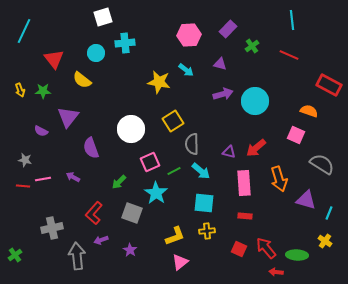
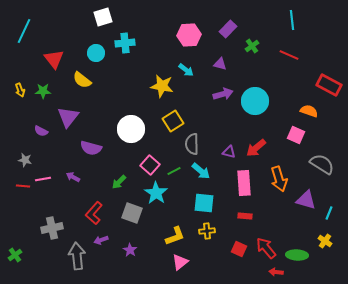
yellow star at (159, 82): moved 3 px right, 4 px down
purple semicircle at (91, 148): rotated 55 degrees counterclockwise
pink square at (150, 162): moved 3 px down; rotated 24 degrees counterclockwise
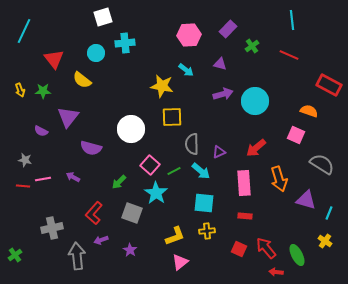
yellow square at (173, 121): moved 1 px left, 4 px up; rotated 30 degrees clockwise
purple triangle at (229, 152): moved 10 px left; rotated 40 degrees counterclockwise
green ellipse at (297, 255): rotated 60 degrees clockwise
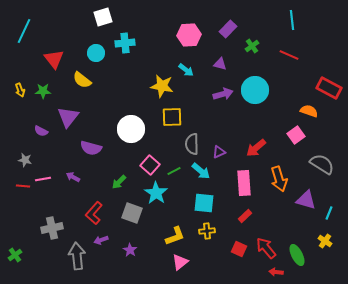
red rectangle at (329, 85): moved 3 px down
cyan circle at (255, 101): moved 11 px up
pink square at (296, 135): rotated 30 degrees clockwise
red rectangle at (245, 216): rotated 48 degrees counterclockwise
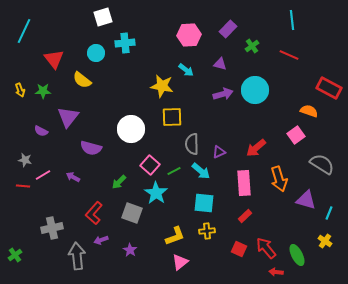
pink line at (43, 179): moved 4 px up; rotated 21 degrees counterclockwise
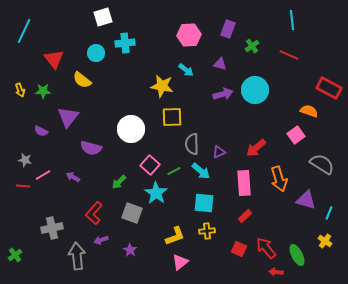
purple rectangle at (228, 29): rotated 24 degrees counterclockwise
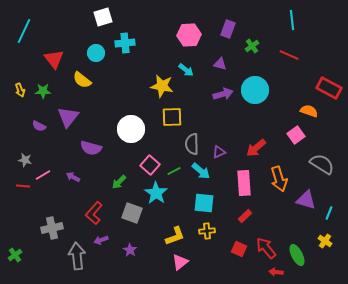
purple semicircle at (41, 131): moved 2 px left, 5 px up
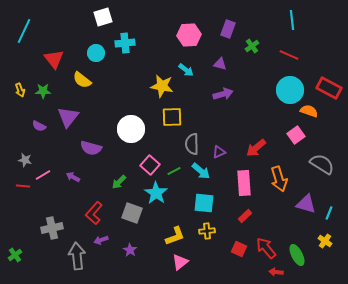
cyan circle at (255, 90): moved 35 px right
purple triangle at (306, 200): moved 4 px down
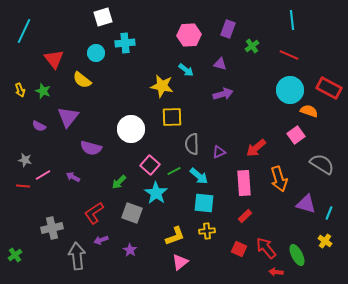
green star at (43, 91): rotated 21 degrees clockwise
cyan arrow at (201, 171): moved 2 px left, 5 px down
red L-shape at (94, 213): rotated 15 degrees clockwise
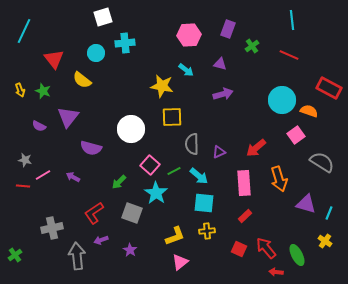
cyan circle at (290, 90): moved 8 px left, 10 px down
gray semicircle at (322, 164): moved 2 px up
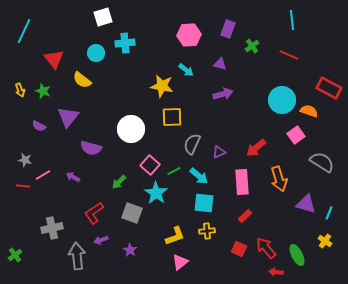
gray semicircle at (192, 144): rotated 25 degrees clockwise
pink rectangle at (244, 183): moved 2 px left, 1 px up
